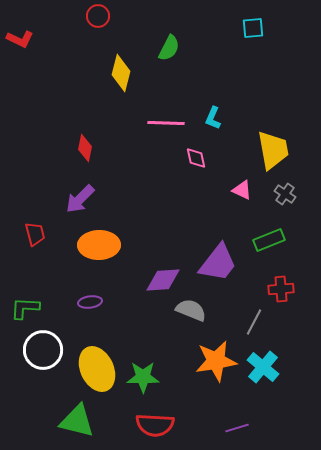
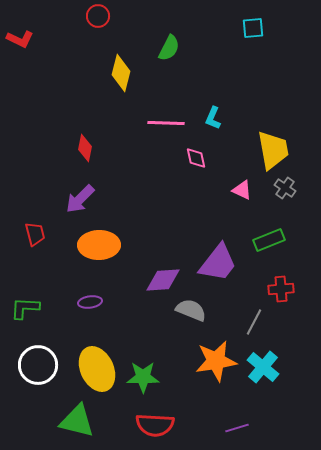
gray cross: moved 6 px up
white circle: moved 5 px left, 15 px down
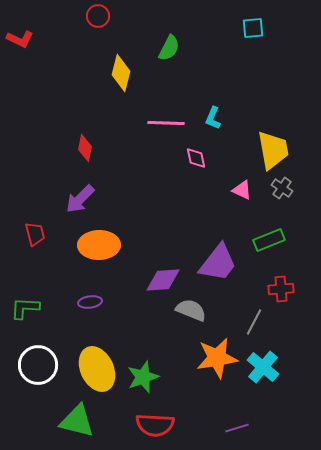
gray cross: moved 3 px left
orange star: moved 1 px right, 3 px up
green star: rotated 20 degrees counterclockwise
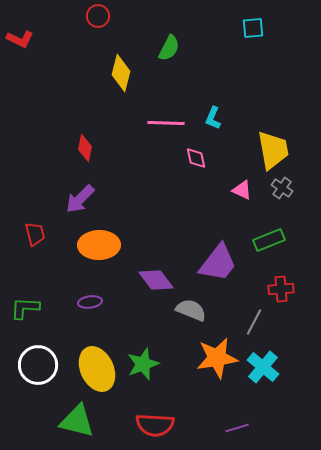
purple diamond: moved 7 px left; rotated 57 degrees clockwise
green star: moved 13 px up
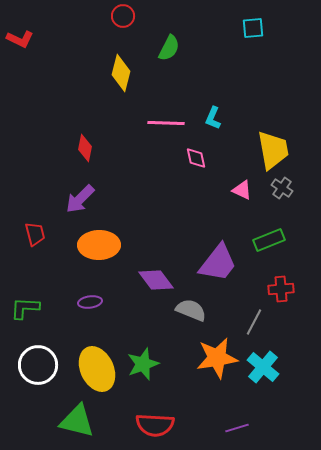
red circle: moved 25 px right
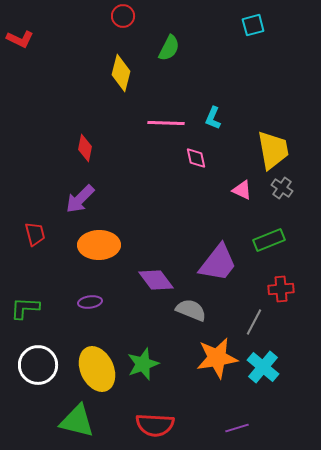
cyan square: moved 3 px up; rotated 10 degrees counterclockwise
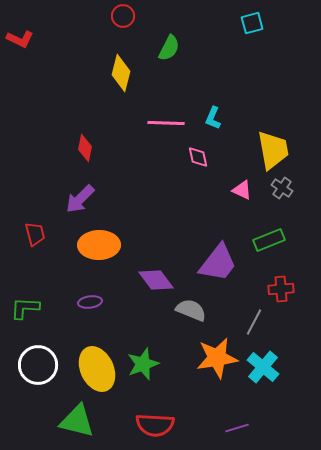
cyan square: moved 1 px left, 2 px up
pink diamond: moved 2 px right, 1 px up
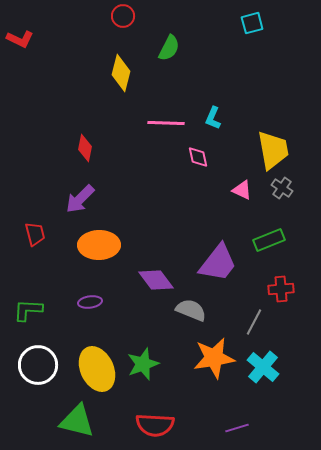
green L-shape: moved 3 px right, 2 px down
orange star: moved 3 px left
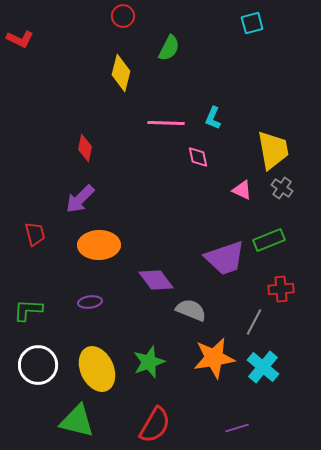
purple trapezoid: moved 7 px right, 5 px up; rotated 33 degrees clockwise
green star: moved 6 px right, 2 px up
red semicircle: rotated 63 degrees counterclockwise
